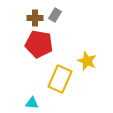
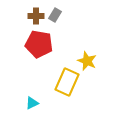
brown cross: moved 1 px right, 2 px up
yellow rectangle: moved 7 px right, 3 px down
cyan triangle: rotated 32 degrees counterclockwise
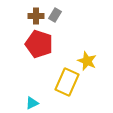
red pentagon: rotated 8 degrees clockwise
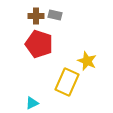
gray rectangle: rotated 72 degrees clockwise
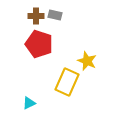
cyan triangle: moved 3 px left
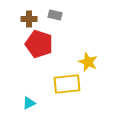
brown cross: moved 7 px left, 3 px down
yellow star: moved 1 px right, 1 px down
yellow rectangle: moved 2 px down; rotated 60 degrees clockwise
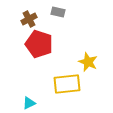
gray rectangle: moved 3 px right, 3 px up
brown cross: rotated 28 degrees counterclockwise
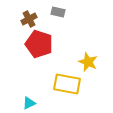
yellow rectangle: rotated 16 degrees clockwise
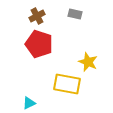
gray rectangle: moved 17 px right, 2 px down
brown cross: moved 8 px right, 3 px up
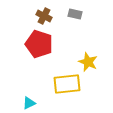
brown cross: moved 7 px right; rotated 35 degrees counterclockwise
yellow rectangle: rotated 16 degrees counterclockwise
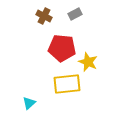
gray rectangle: rotated 40 degrees counterclockwise
red pentagon: moved 23 px right, 4 px down; rotated 12 degrees counterclockwise
cyan triangle: rotated 16 degrees counterclockwise
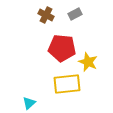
brown cross: moved 2 px right, 1 px up
